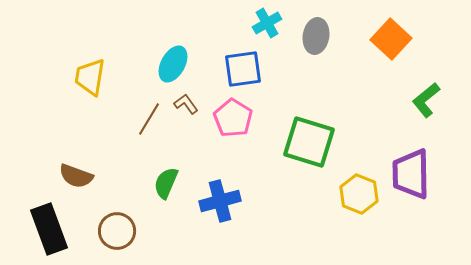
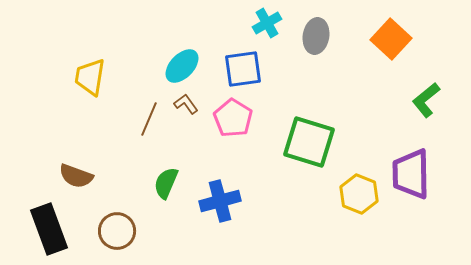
cyan ellipse: moved 9 px right, 2 px down; rotated 15 degrees clockwise
brown line: rotated 8 degrees counterclockwise
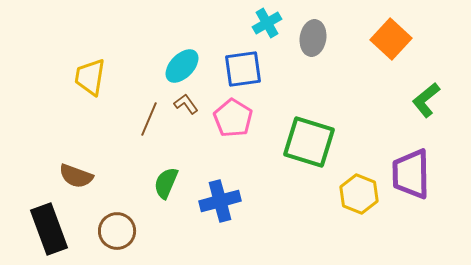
gray ellipse: moved 3 px left, 2 px down
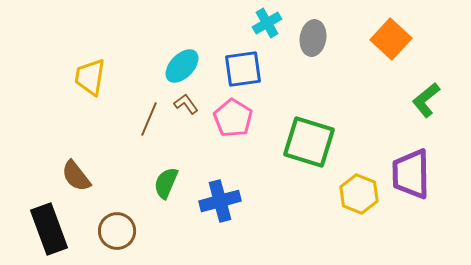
brown semicircle: rotated 32 degrees clockwise
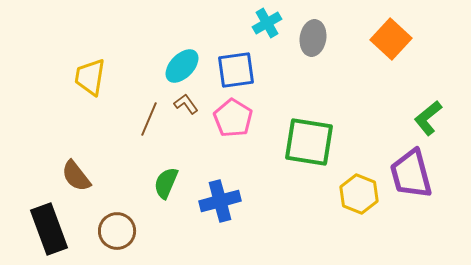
blue square: moved 7 px left, 1 px down
green L-shape: moved 2 px right, 18 px down
green square: rotated 8 degrees counterclockwise
purple trapezoid: rotated 14 degrees counterclockwise
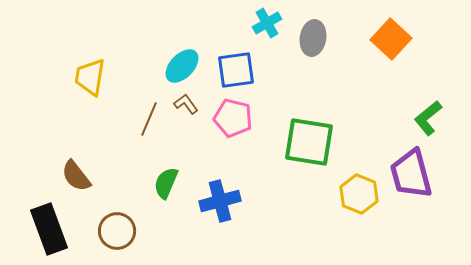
pink pentagon: rotated 18 degrees counterclockwise
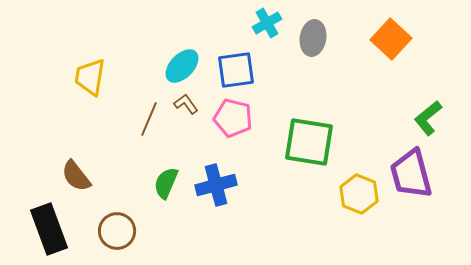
blue cross: moved 4 px left, 16 px up
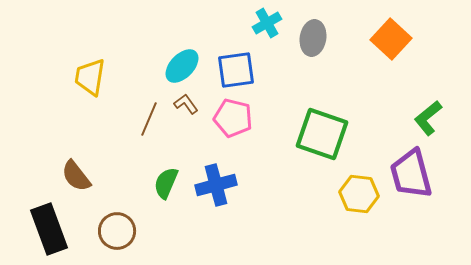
green square: moved 13 px right, 8 px up; rotated 10 degrees clockwise
yellow hexagon: rotated 15 degrees counterclockwise
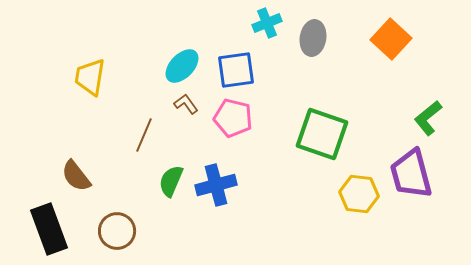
cyan cross: rotated 8 degrees clockwise
brown line: moved 5 px left, 16 px down
green semicircle: moved 5 px right, 2 px up
